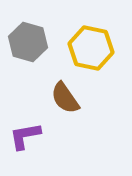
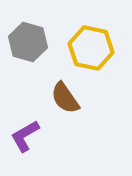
purple L-shape: rotated 20 degrees counterclockwise
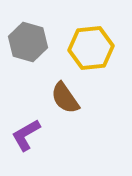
yellow hexagon: rotated 18 degrees counterclockwise
purple L-shape: moved 1 px right, 1 px up
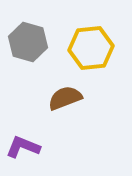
brown semicircle: rotated 104 degrees clockwise
purple L-shape: moved 3 px left, 12 px down; rotated 52 degrees clockwise
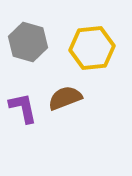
yellow hexagon: moved 1 px right
purple L-shape: moved 39 px up; rotated 56 degrees clockwise
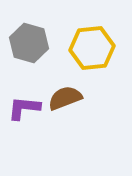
gray hexagon: moved 1 px right, 1 px down
purple L-shape: moved 1 px right; rotated 72 degrees counterclockwise
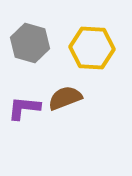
gray hexagon: moved 1 px right
yellow hexagon: rotated 9 degrees clockwise
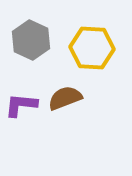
gray hexagon: moved 1 px right, 3 px up; rotated 9 degrees clockwise
purple L-shape: moved 3 px left, 3 px up
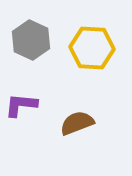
brown semicircle: moved 12 px right, 25 px down
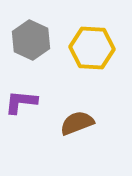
purple L-shape: moved 3 px up
